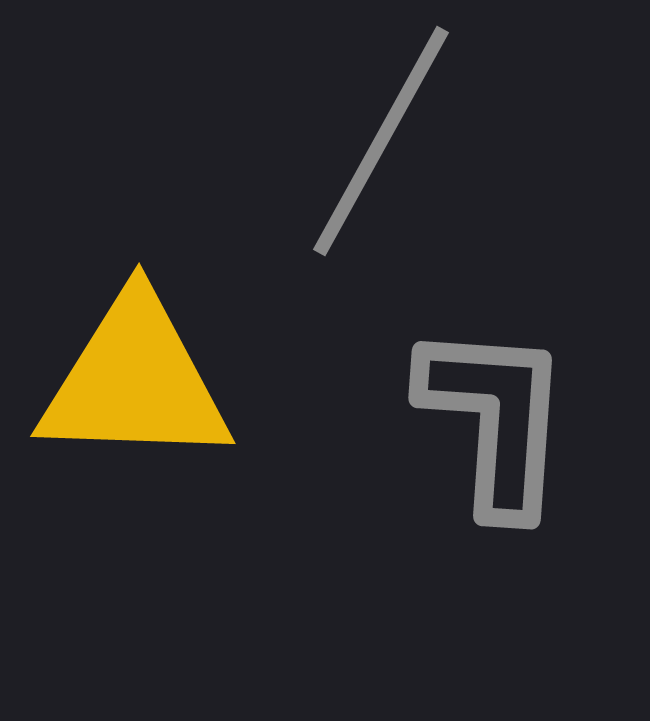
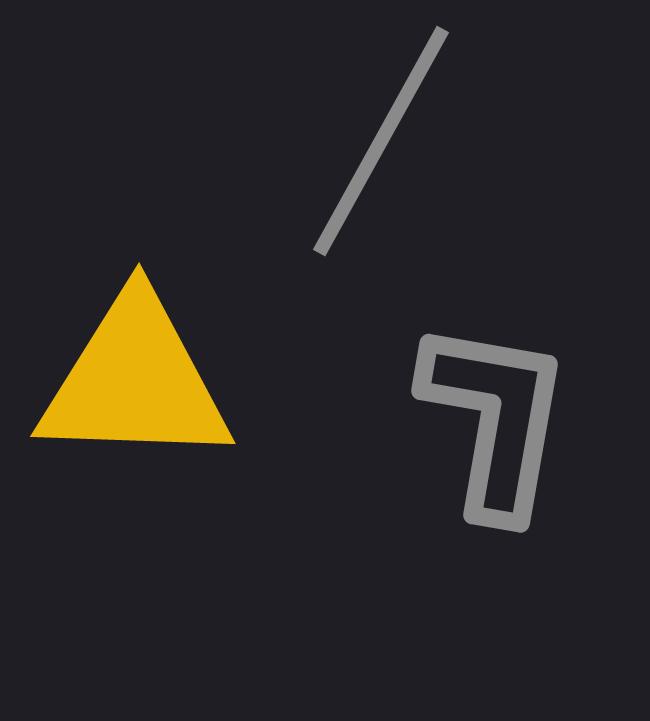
gray L-shape: rotated 6 degrees clockwise
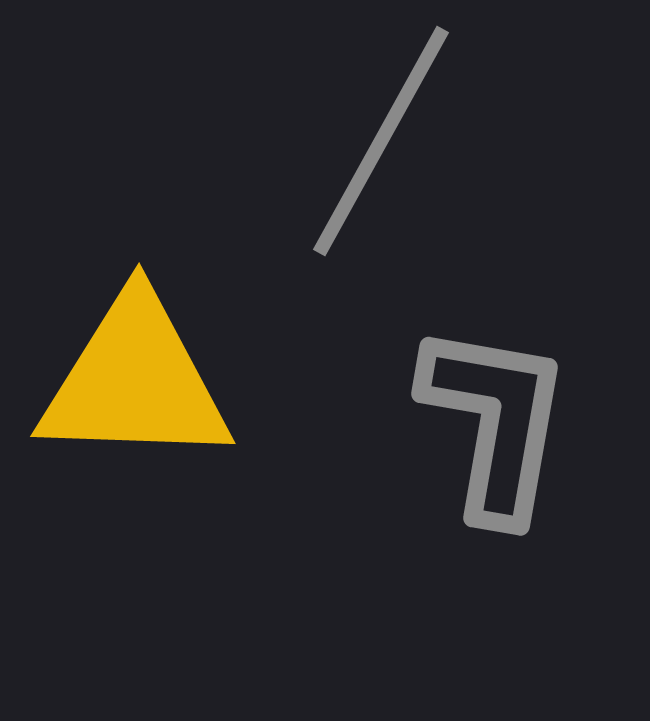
gray L-shape: moved 3 px down
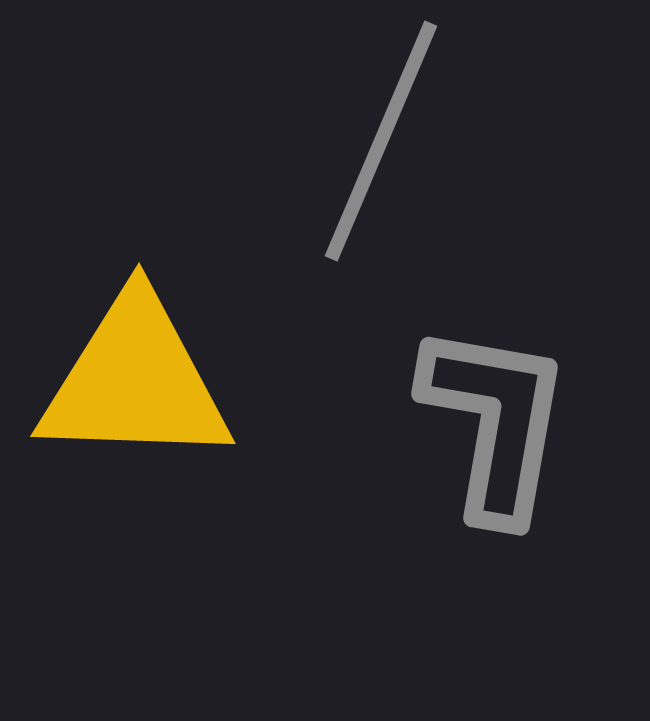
gray line: rotated 6 degrees counterclockwise
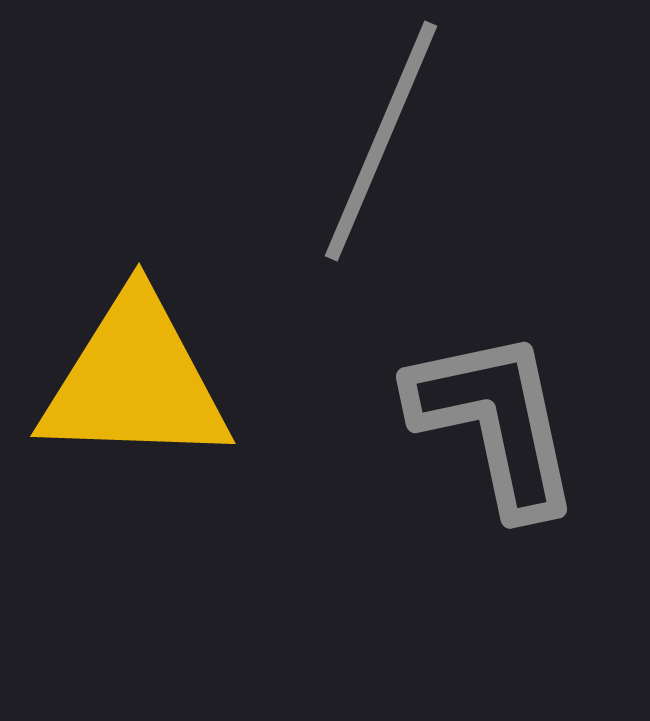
gray L-shape: rotated 22 degrees counterclockwise
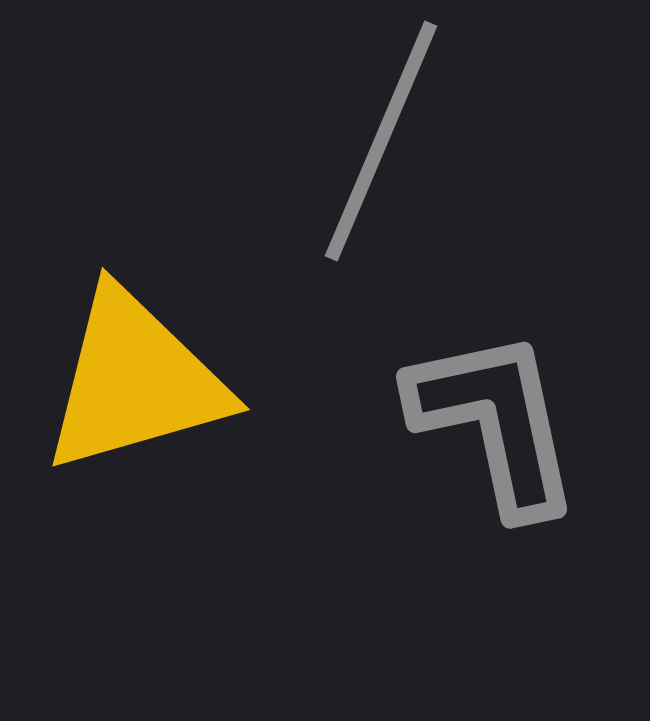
yellow triangle: rotated 18 degrees counterclockwise
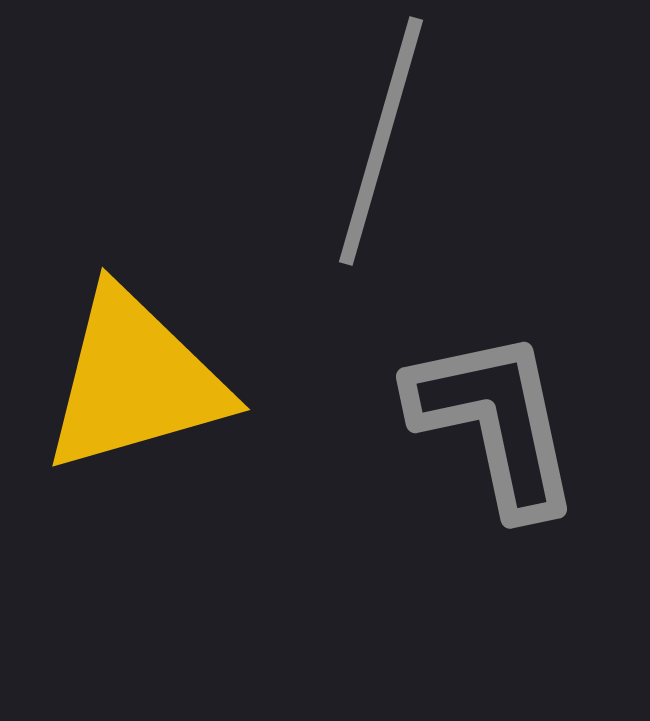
gray line: rotated 7 degrees counterclockwise
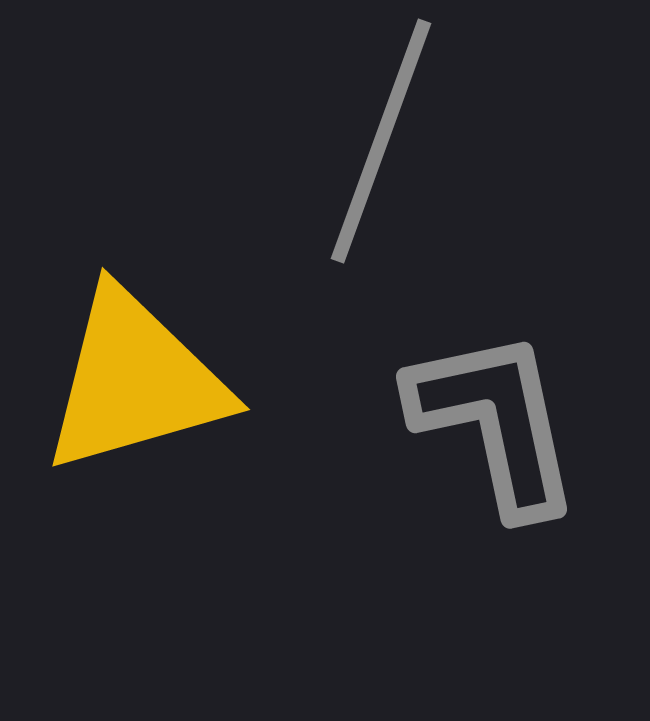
gray line: rotated 4 degrees clockwise
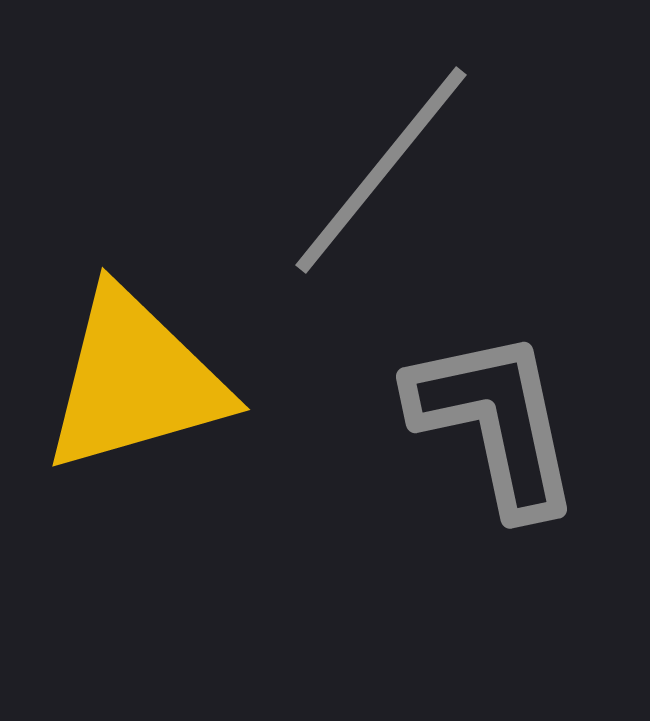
gray line: moved 29 px down; rotated 19 degrees clockwise
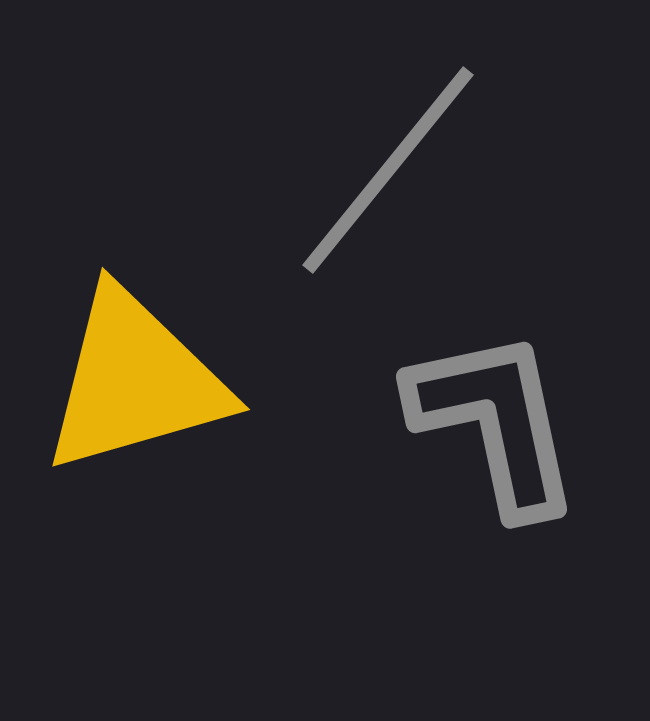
gray line: moved 7 px right
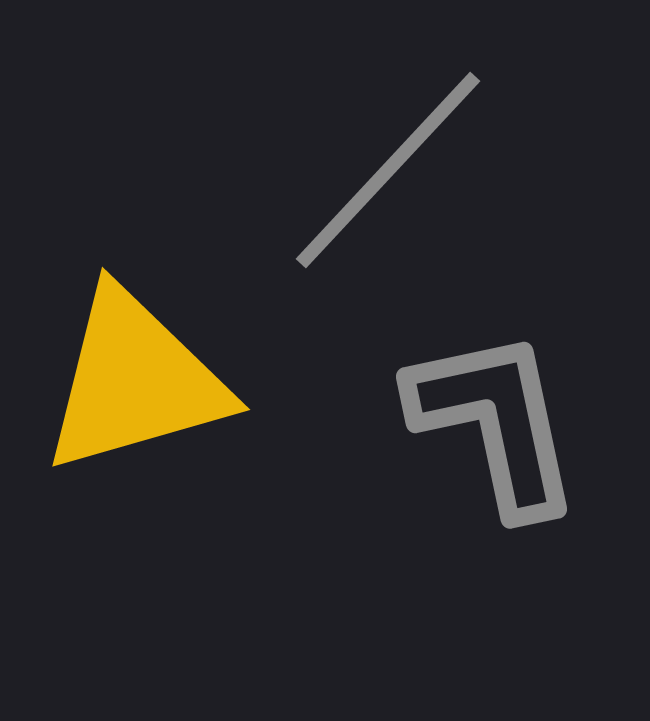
gray line: rotated 4 degrees clockwise
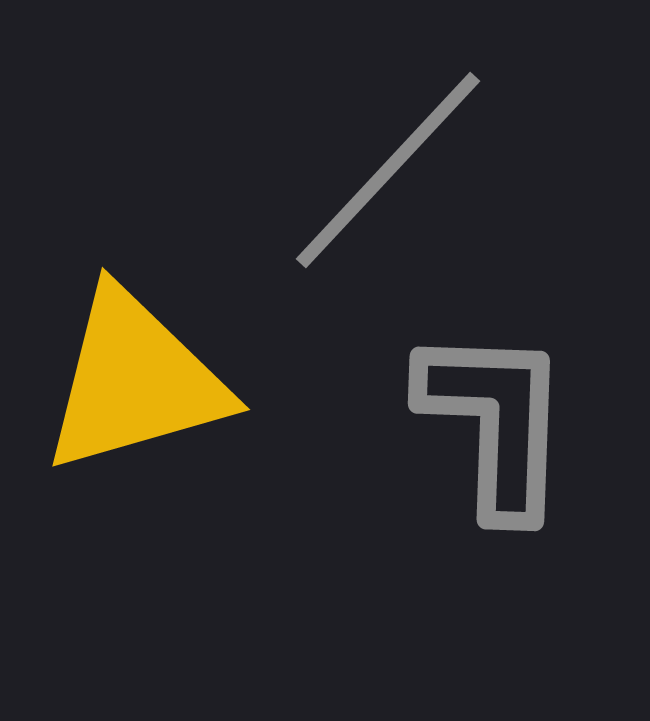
gray L-shape: rotated 14 degrees clockwise
